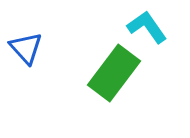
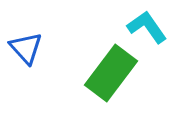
green rectangle: moved 3 px left
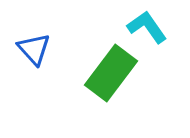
blue triangle: moved 8 px right, 1 px down
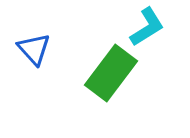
cyan L-shape: rotated 93 degrees clockwise
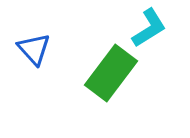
cyan L-shape: moved 2 px right, 1 px down
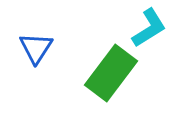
blue triangle: moved 2 px right, 1 px up; rotated 15 degrees clockwise
